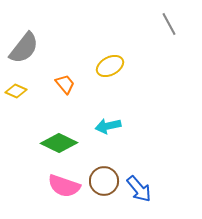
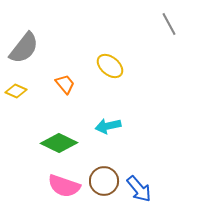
yellow ellipse: rotated 68 degrees clockwise
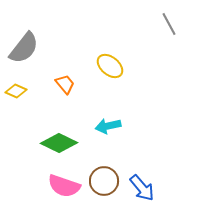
blue arrow: moved 3 px right, 1 px up
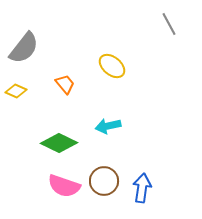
yellow ellipse: moved 2 px right
blue arrow: rotated 132 degrees counterclockwise
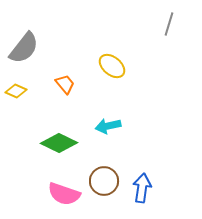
gray line: rotated 45 degrees clockwise
pink semicircle: moved 8 px down
